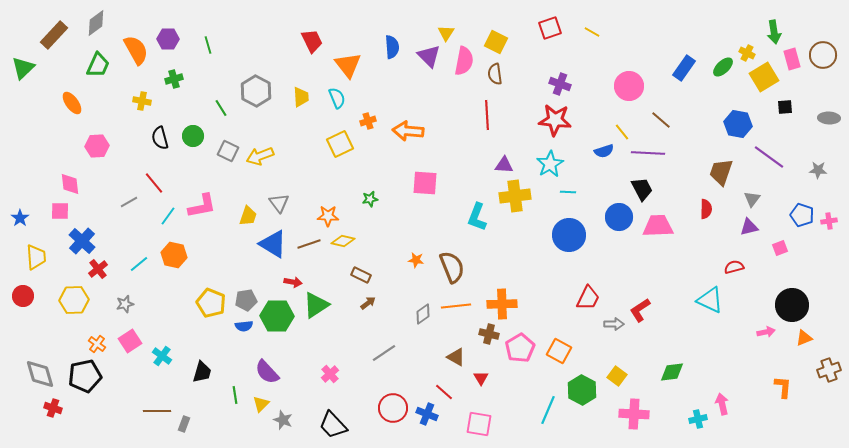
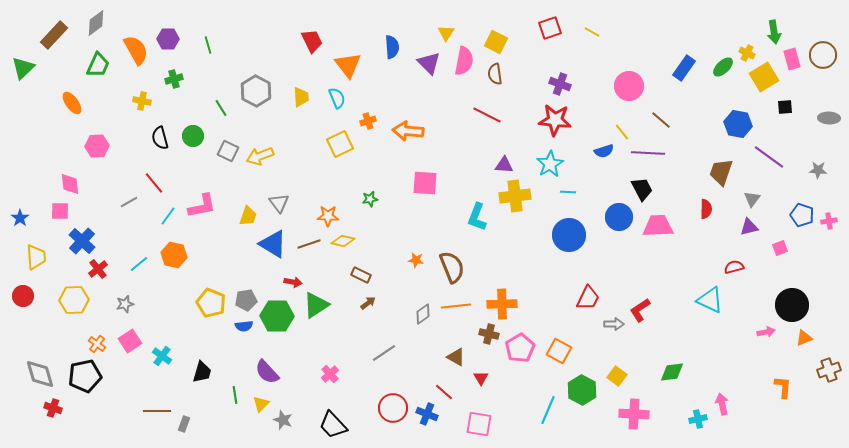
purple triangle at (429, 56): moved 7 px down
red line at (487, 115): rotated 60 degrees counterclockwise
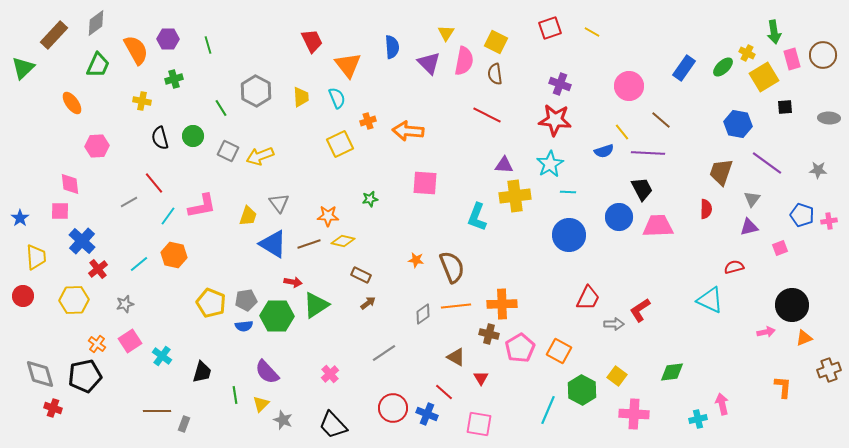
purple line at (769, 157): moved 2 px left, 6 px down
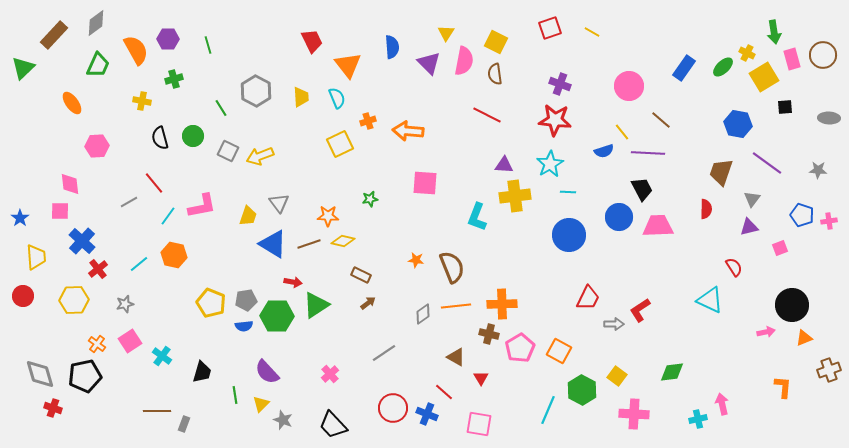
red semicircle at (734, 267): rotated 72 degrees clockwise
